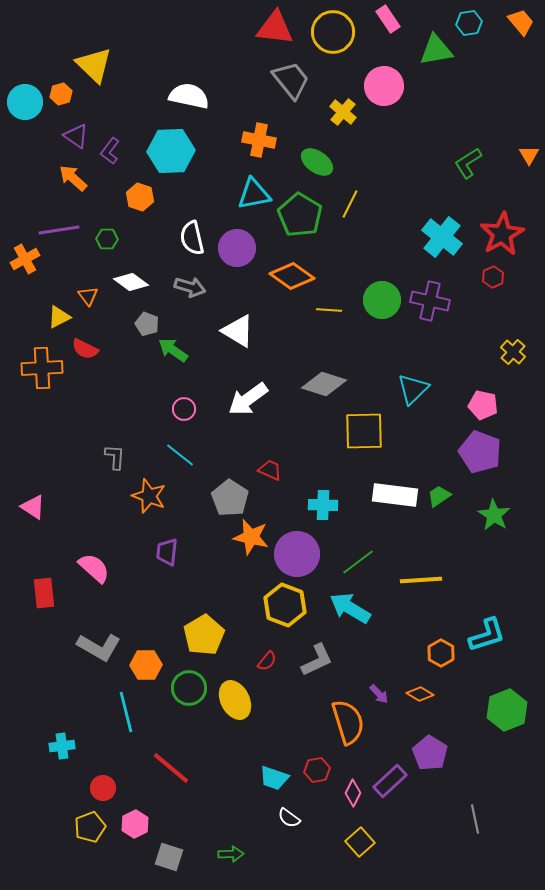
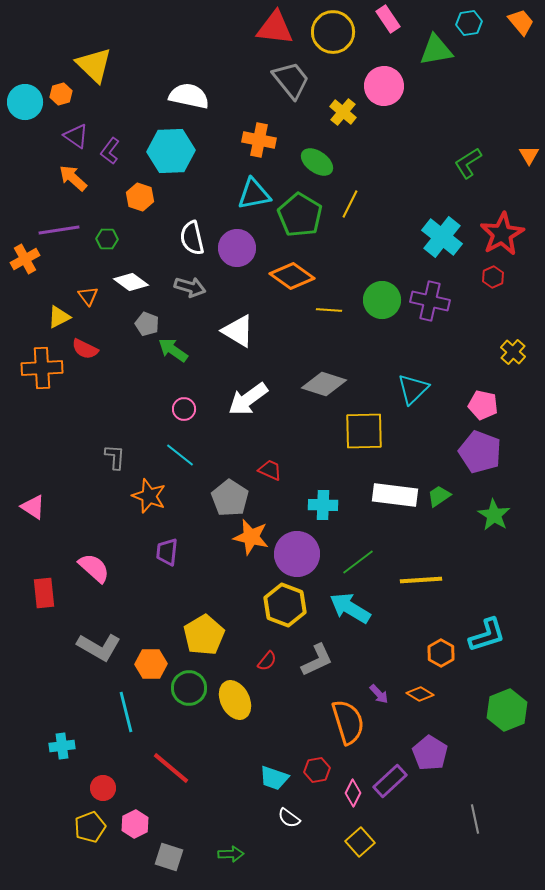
orange hexagon at (146, 665): moved 5 px right, 1 px up
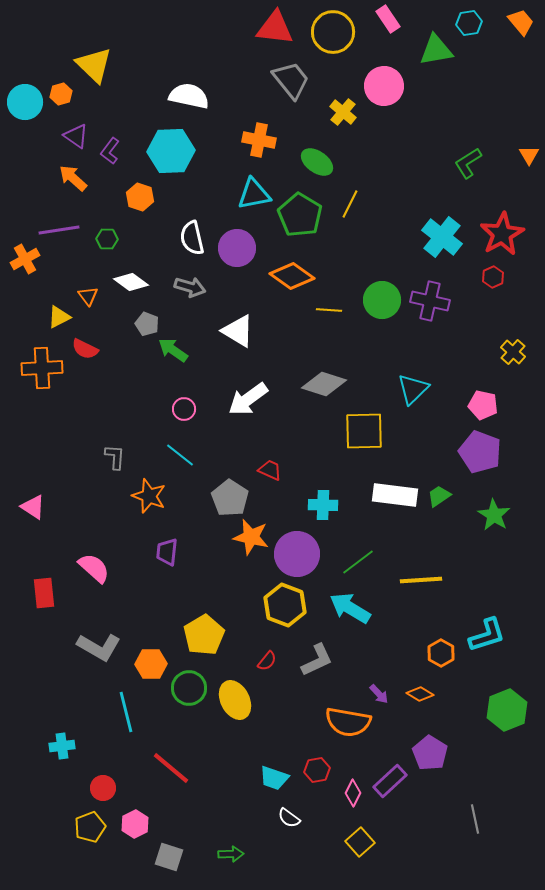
orange semicircle at (348, 722): rotated 117 degrees clockwise
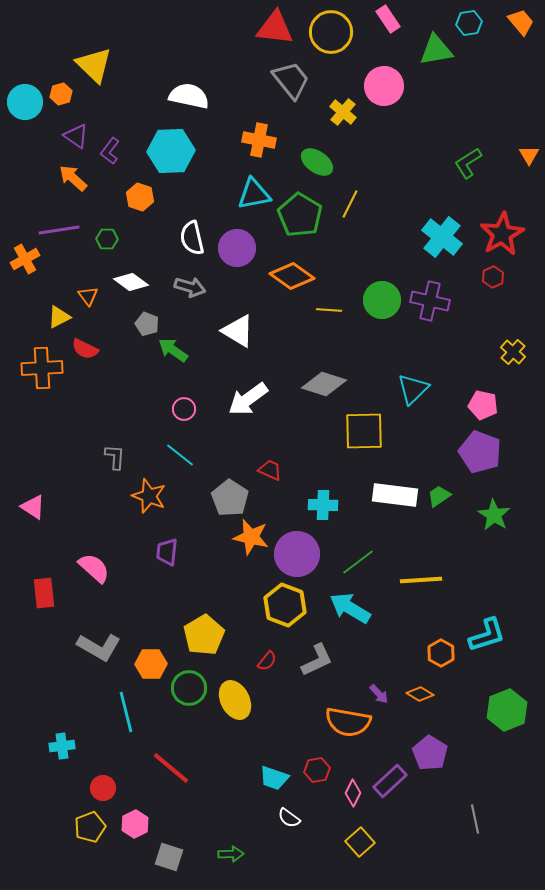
yellow circle at (333, 32): moved 2 px left
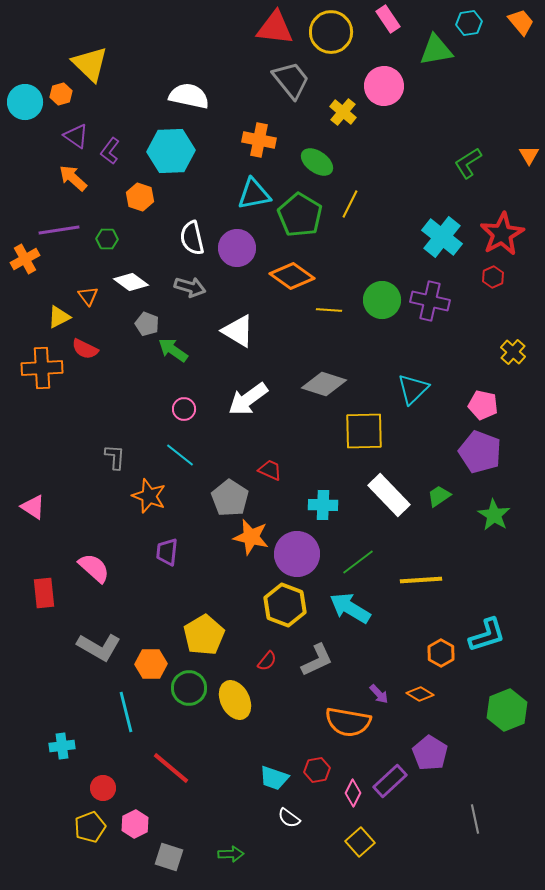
yellow triangle at (94, 65): moved 4 px left, 1 px up
white rectangle at (395, 495): moved 6 px left; rotated 39 degrees clockwise
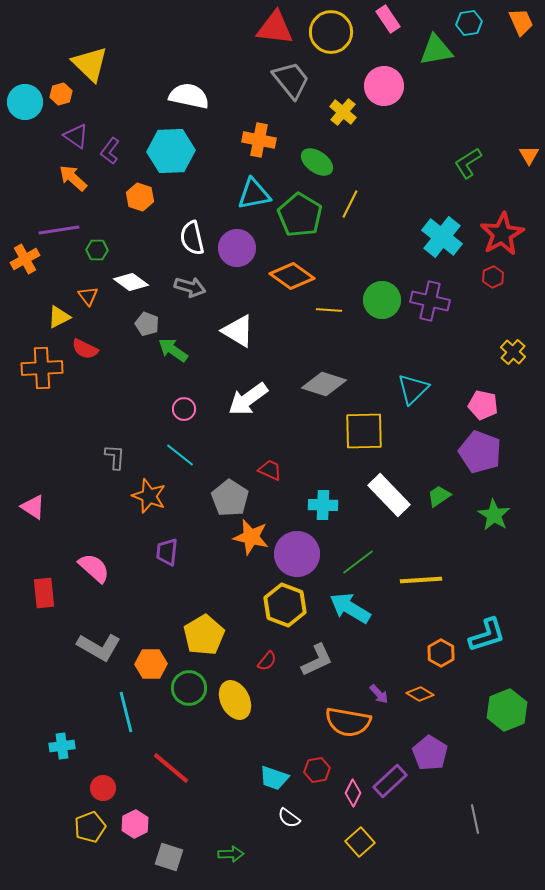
orange trapezoid at (521, 22): rotated 16 degrees clockwise
green hexagon at (107, 239): moved 10 px left, 11 px down
